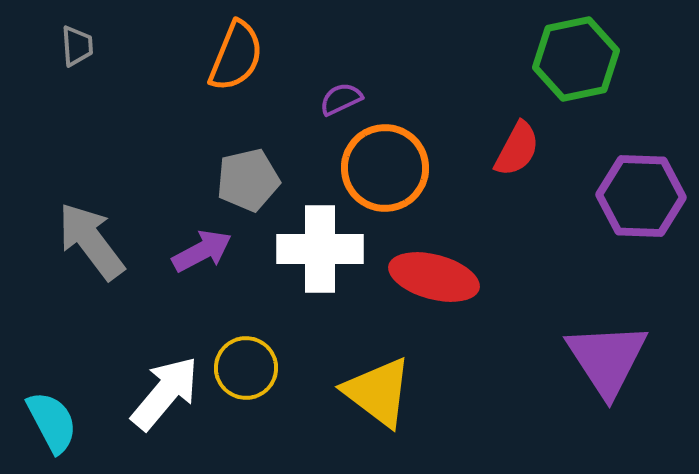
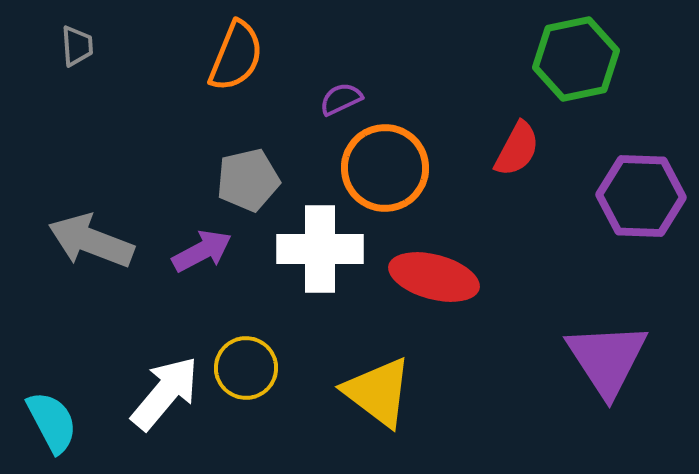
gray arrow: rotated 32 degrees counterclockwise
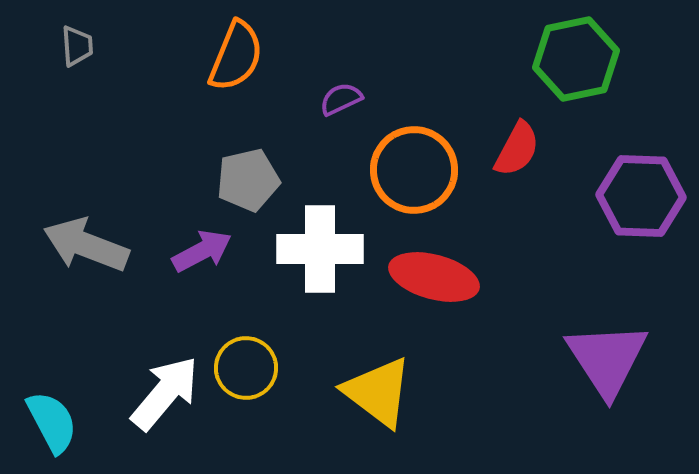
orange circle: moved 29 px right, 2 px down
gray arrow: moved 5 px left, 4 px down
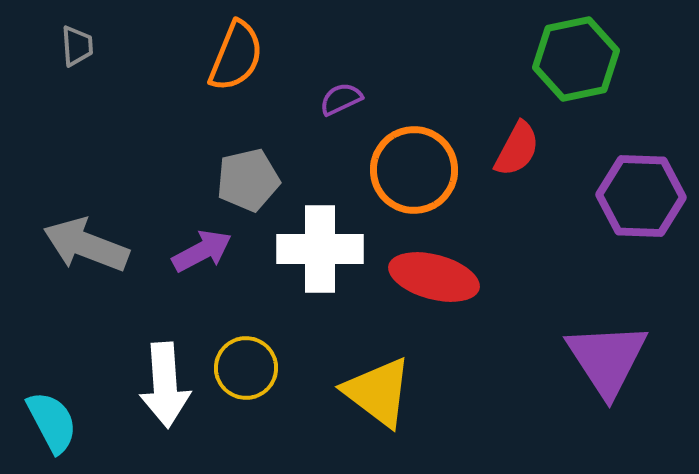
white arrow: moved 8 px up; rotated 136 degrees clockwise
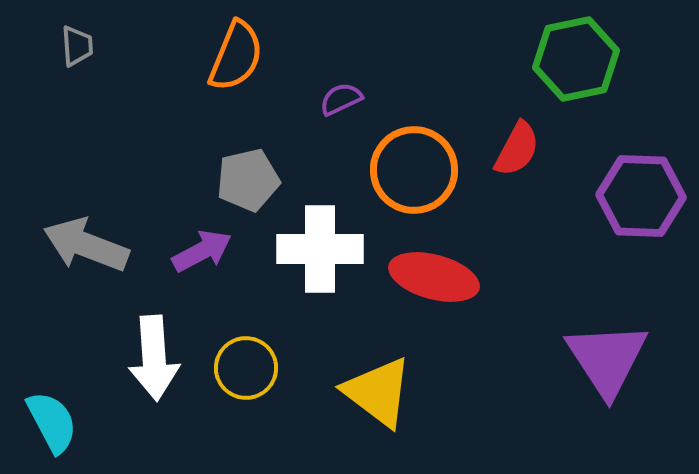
white arrow: moved 11 px left, 27 px up
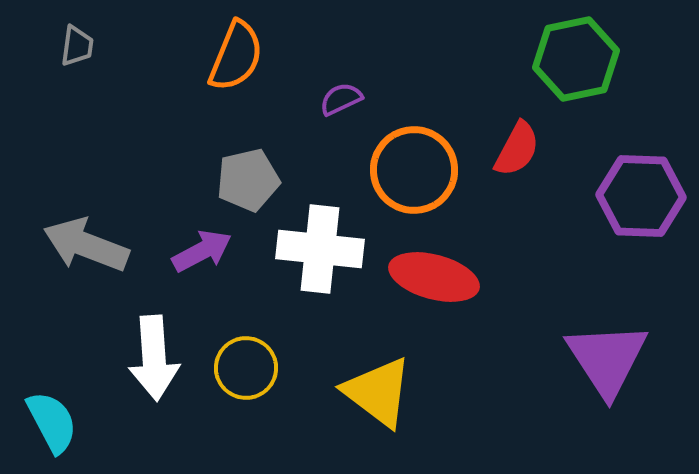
gray trapezoid: rotated 12 degrees clockwise
white cross: rotated 6 degrees clockwise
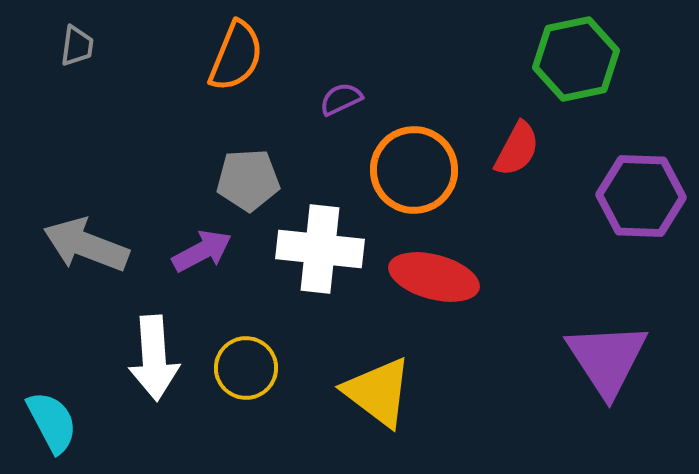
gray pentagon: rotated 10 degrees clockwise
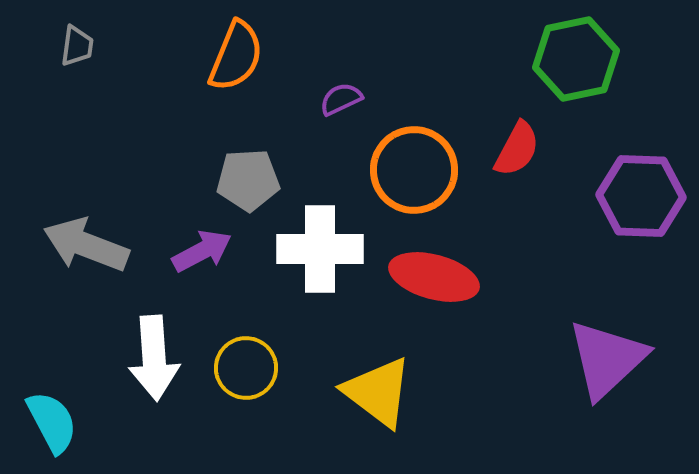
white cross: rotated 6 degrees counterclockwise
purple triangle: rotated 20 degrees clockwise
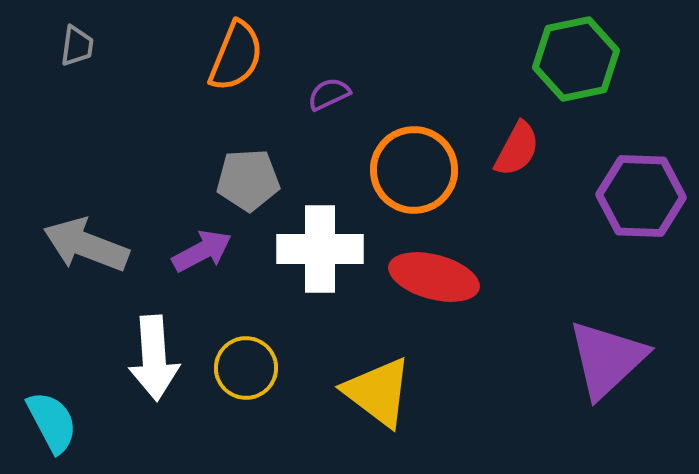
purple semicircle: moved 12 px left, 5 px up
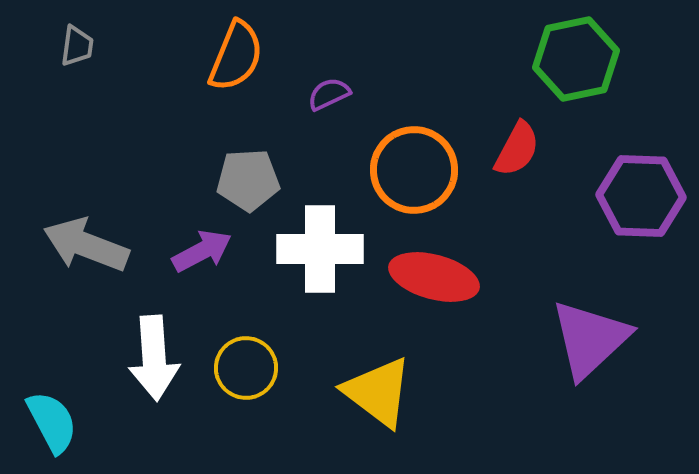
purple triangle: moved 17 px left, 20 px up
